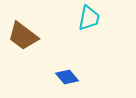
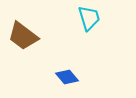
cyan trapezoid: rotated 28 degrees counterclockwise
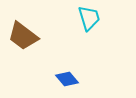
blue diamond: moved 2 px down
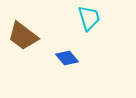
blue diamond: moved 21 px up
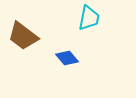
cyan trapezoid: rotated 28 degrees clockwise
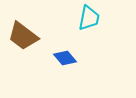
blue diamond: moved 2 px left
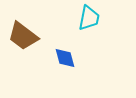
blue diamond: rotated 25 degrees clockwise
